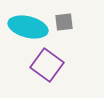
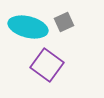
gray square: rotated 18 degrees counterclockwise
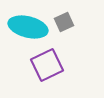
purple square: rotated 28 degrees clockwise
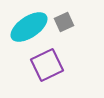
cyan ellipse: moved 1 px right; rotated 48 degrees counterclockwise
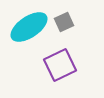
purple square: moved 13 px right
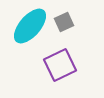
cyan ellipse: moved 1 px right, 1 px up; rotated 15 degrees counterclockwise
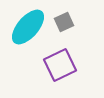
cyan ellipse: moved 2 px left, 1 px down
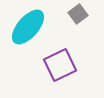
gray square: moved 14 px right, 8 px up; rotated 12 degrees counterclockwise
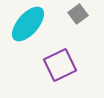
cyan ellipse: moved 3 px up
